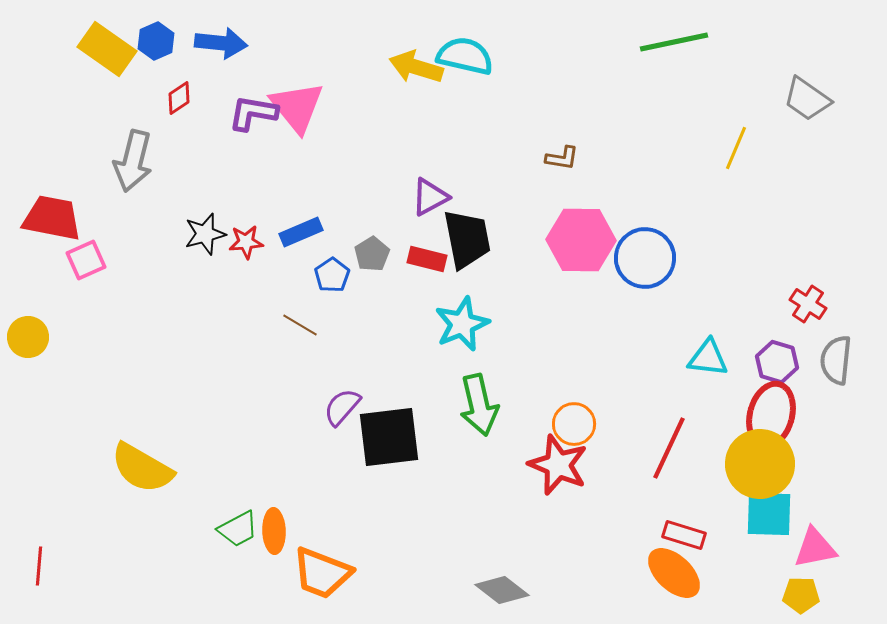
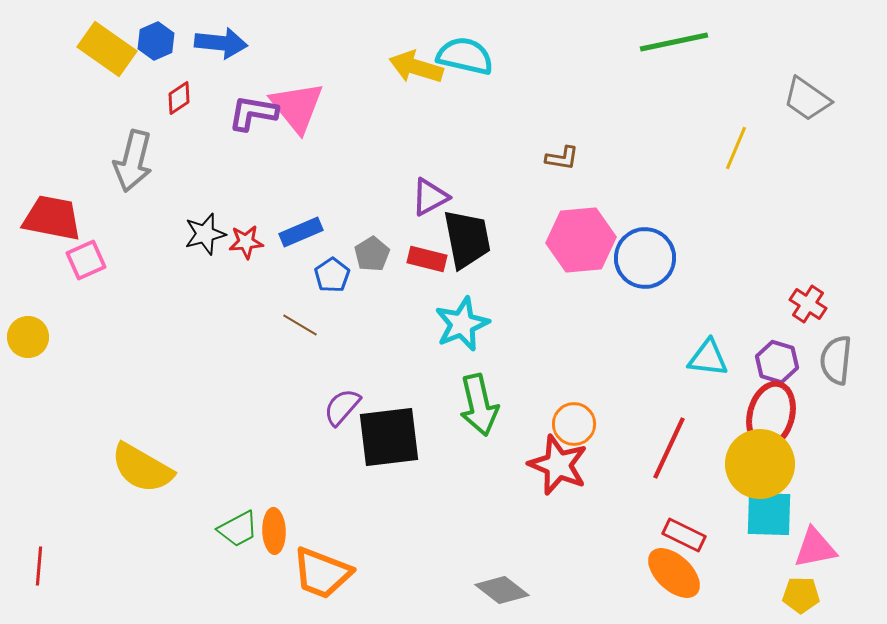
pink hexagon at (581, 240): rotated 6 degrees counterclockwise
red rectangle at (684, 535): rotated 9 degrees clockwise
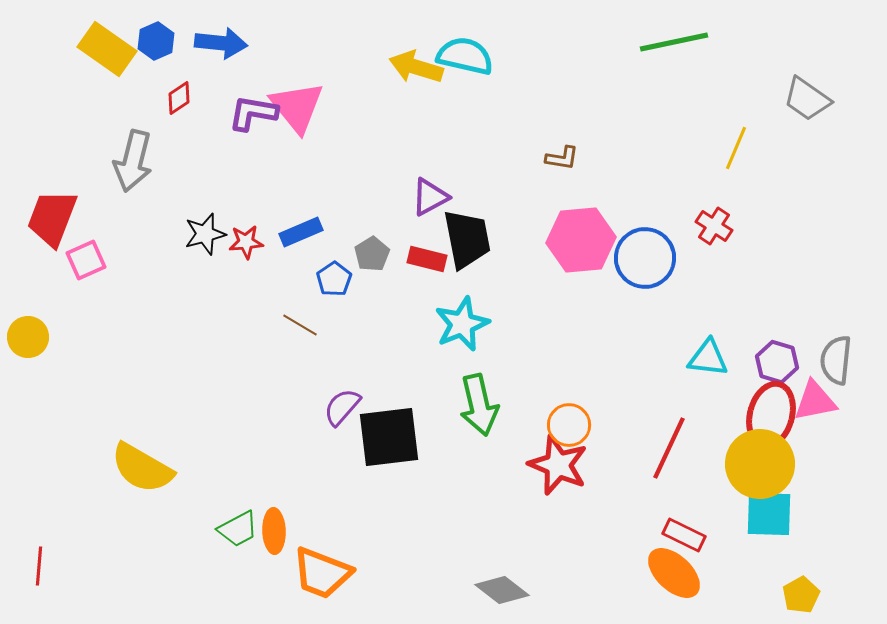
red trapezoid at (52, 218): rotated 80 degrees counterclockwise
blue pentagon at (332, 275): moved 2 px right, 4 px down
red cross at (808, 304): moved 94 px left, 78 px up
orange circle at (574, 424): moved 5 px left, 1 px down
pink triangle at (815, 548): moved 147 px up
yellow pentagon at (801, 595): rotated 30 degrees counterclockwise
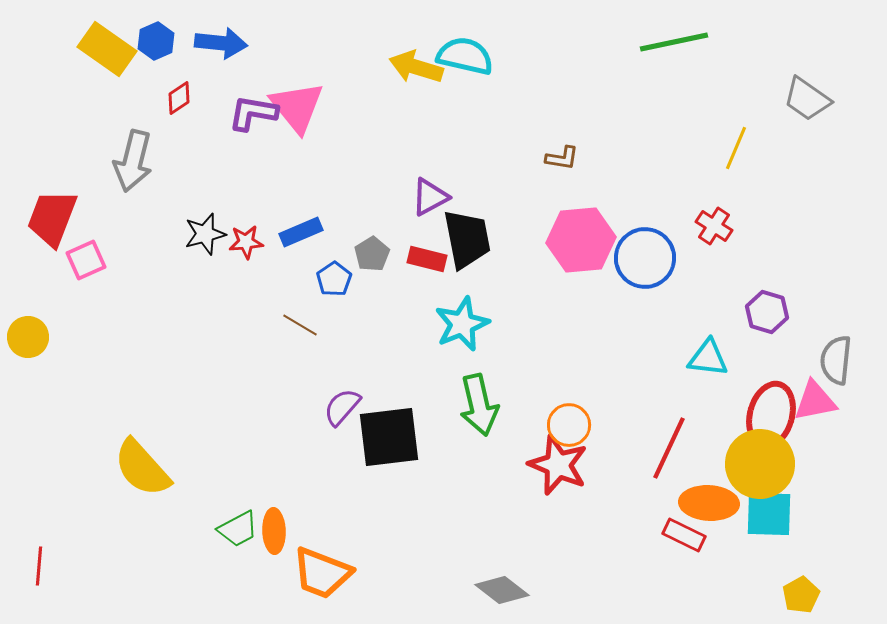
purple hexagon at (777, 362): moved 10 px left, 50 px up
yellow semicircle at (142, 468): rotated 18 degrees clockwise
orange ellipse at (674, 573): moved 35 px right, 70 px up; rotated 40 degrees counterclockwise
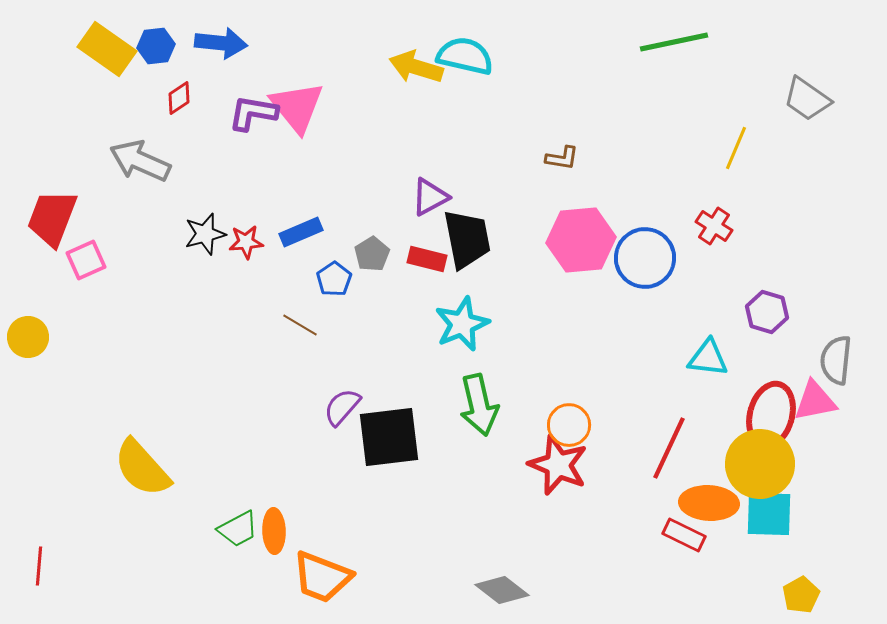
blue hexagon at (156, 41): moved 5 px down; rotated 18 degrees clockwise
gray arrow at (133, 161): moved 7 px right; rotated 100 degrees clockwise
orange trapezoid at (322, 573): moved 4 px down
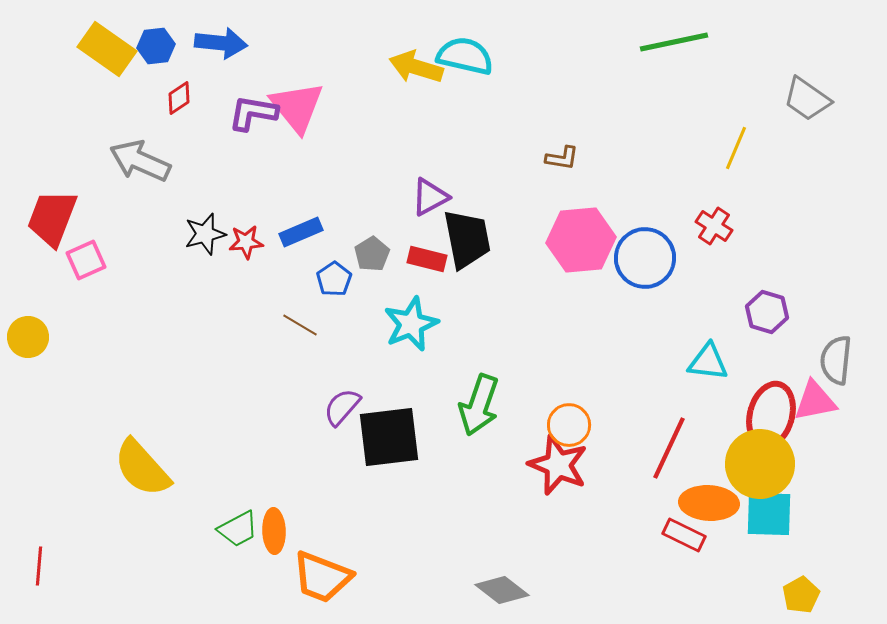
cyan star at (462, 324): moved 51 px left
cyan triangle at (708, 358): moved 4 px down
green arrow at (479, 405): rotated 32 degrees clockwise
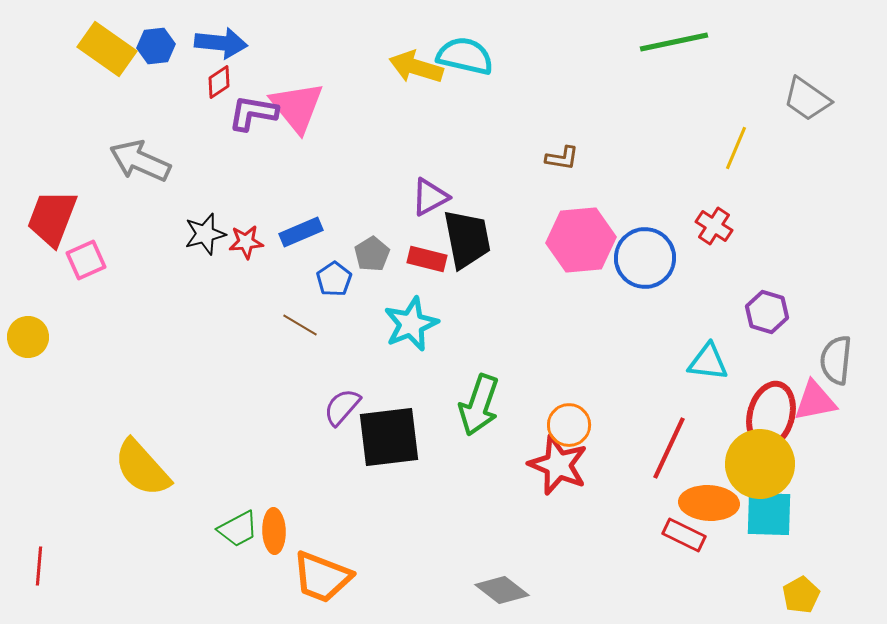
red diamond at (179, 98): moved 40 px right, 16 px up
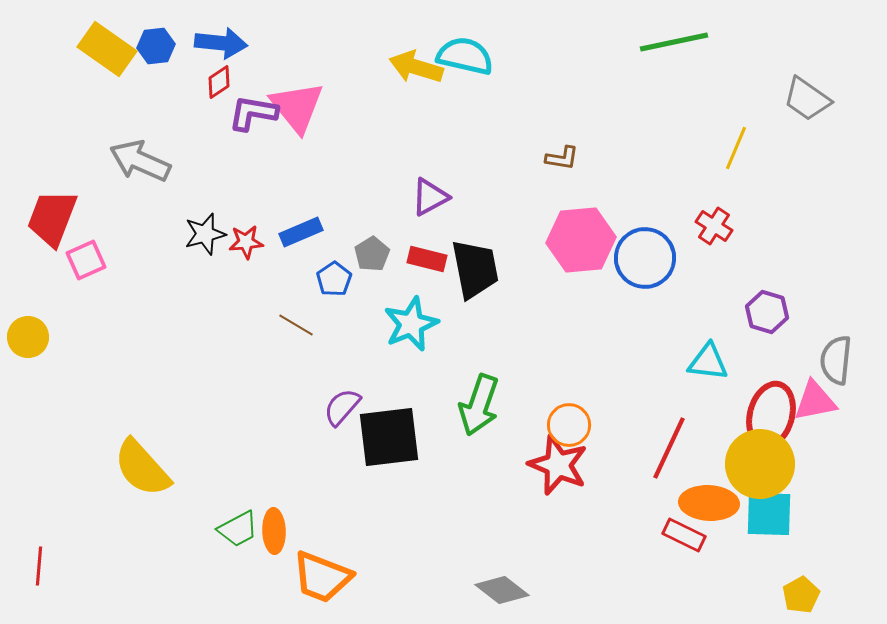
black trapezoid at (467, 239): moved 8 px right, 30 px down
brown line at (300, 325): moved 4 px left
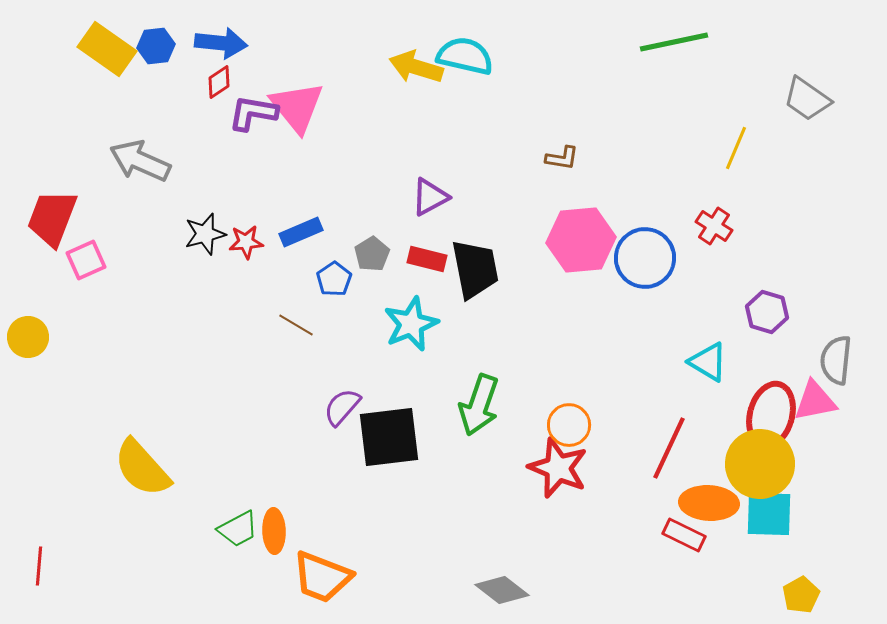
cyan triangle at (708, 362): rotated 24 degrees clockwise
red star at (558, 465): moved 3 px down
